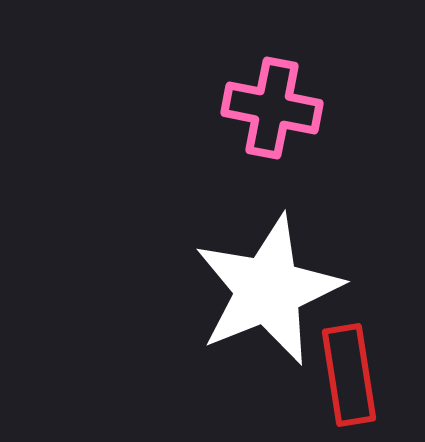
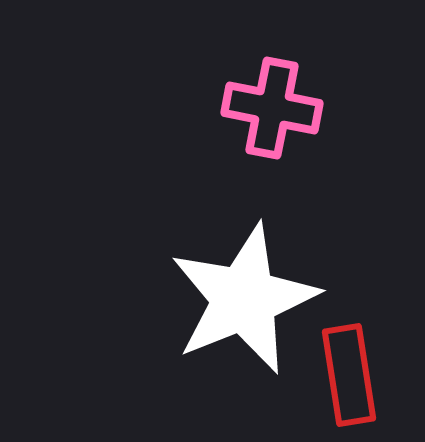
white star: moved 24 px left, 9 px down
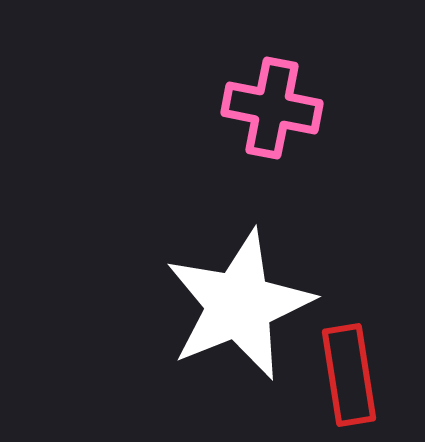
white star: moved 5 px left, 6 px down
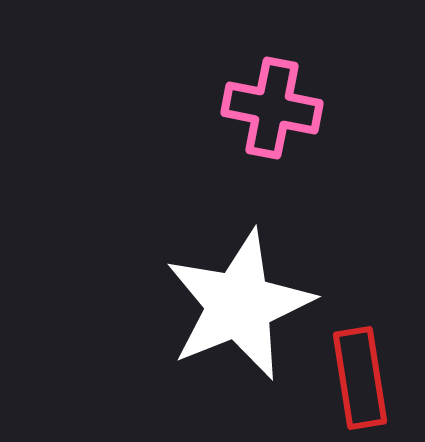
red rectangle: moved 11 px right, 3 px down
